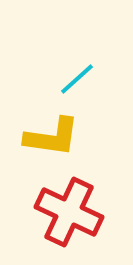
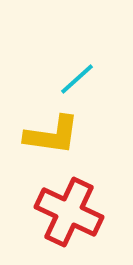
yellow L-shape: moved 2 px up
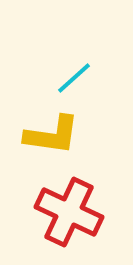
cyan line: moved 3 px left, 1 px up
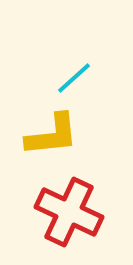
yellow L-shape: rotated 14 degrees counterclockwise
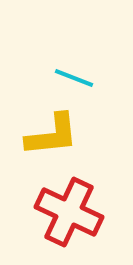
cyan line: rotated 63 degrees clockwise
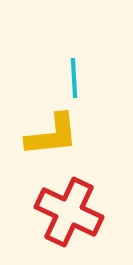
cyan line: rotated 66 degrees clockwise
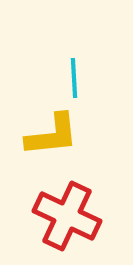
red cross: moved 2 px left, 4 px down
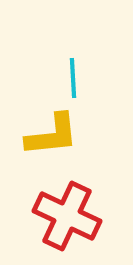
cyan line: moved 1 px left
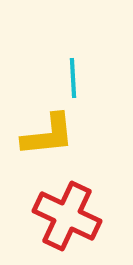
yellow L-shape: moved 4 px left
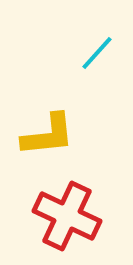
cyan line: moved 24 px right, 25 px up; rotated 45 degrees clockwise
